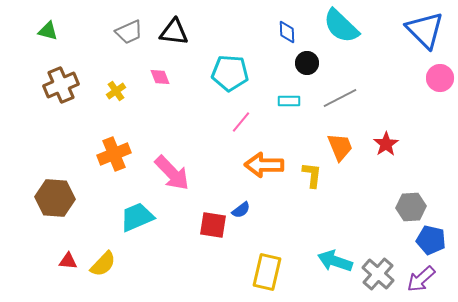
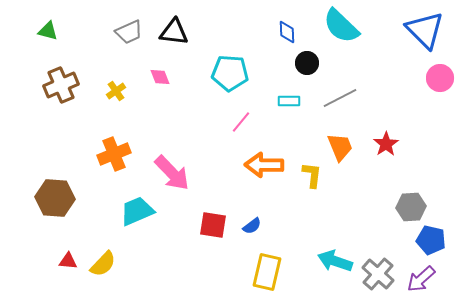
blue semicircle: moved 11 px right, 16 px down
cyan trapezoid: moved 6 px up
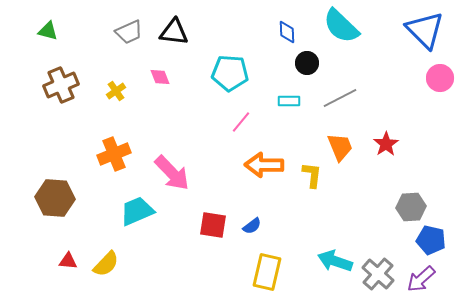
yellow semicircle: moved 3 px right
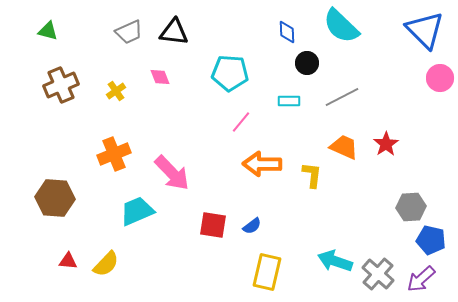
gray line: moved 2 px right, 1 px up
orange trapezoid: moved 4 px right; rotated 44 degrees counterclockwise
orange arrow: moved 2 px left, 1 px up
